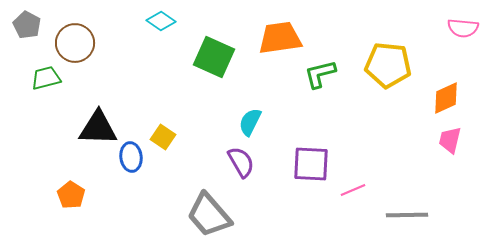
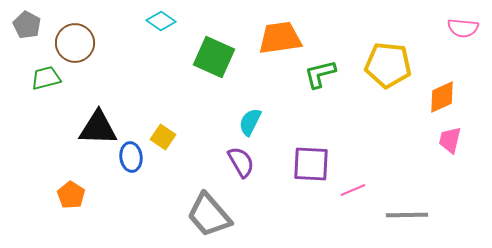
orange diamond: moved 4 px left, 1 px up
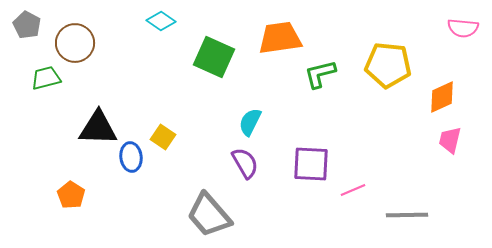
purple semicircle: moved 4 px right, 1 px down
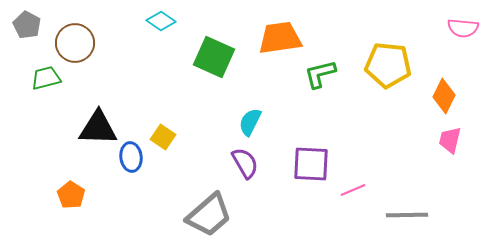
orange diamond: moved 2 px right, 1 px up; rotated 40 degrees counterclockwise
gray trapezoid: rotated 90 degrees counterclockwise
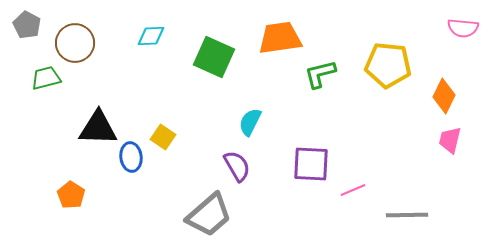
cyan diamond: moved 10 px left, 15 px down; rotated 36 degrees counterclockwise
purple semicircle: moved 8 px left, 3 px down
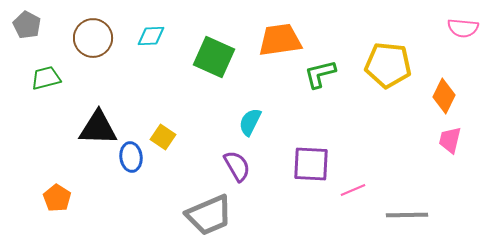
orange trapezoid: moved 2 px down
brown circle: moved 18 px right, 5 px up
orange pentagon: moved 14 px left, 3 px down
gray trapezoid: rotated 18 degrees clockwise
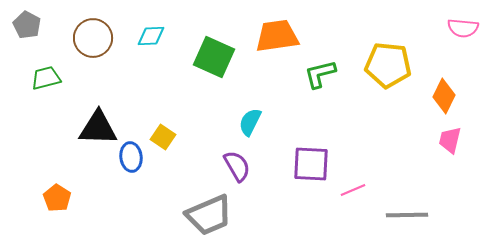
orange trapezoid: moved 3 px left, 4 px up
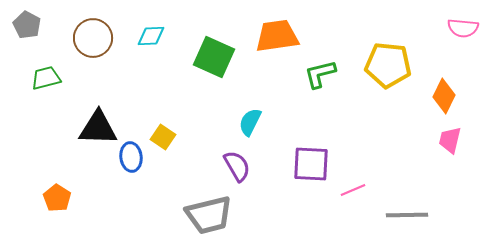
gray trapezoid: rotated 9 degrees clockwise
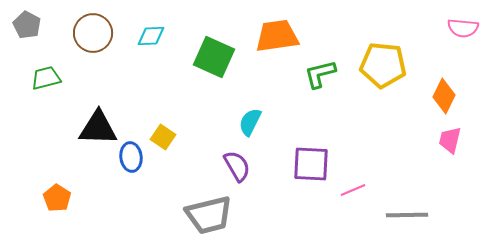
brown circle: moved 5 px up
yellow pentagon: moved 5 px left
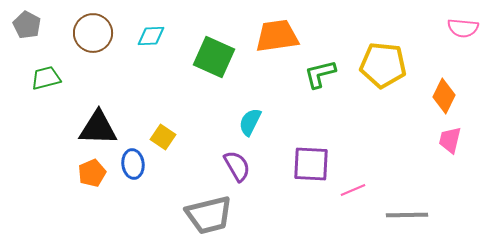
blue ellipse: moved 2 px right, 7 px down
orange pentagon: moved 35 px right, 25 px up; rotated 16 degrees clockwise
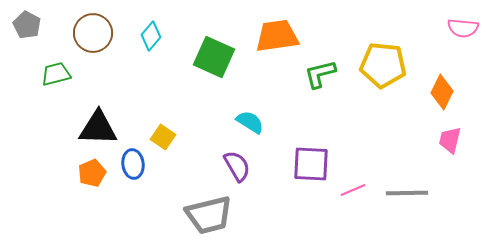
cyan diamond: rotated 48 degrees counterclockwise
green trapezoid: moved 10 px right, 4 px up
orange diamond: moved 2 px left, 4 px up
cyan semicircle: rotated 96 degrees clockwise
gray line: moved 22 px up
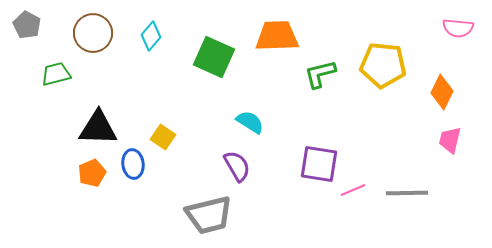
pink semicircle: moved 5 px left
orange trapezoid: rotated 6 degrees clockwise
purple square: moved 8 px right; rotated 6 degrees clockwise
